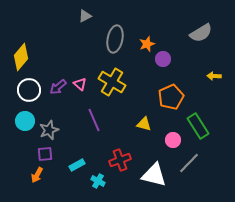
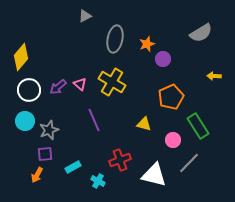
cyan rectangle: moved 4 px left, 2 px down
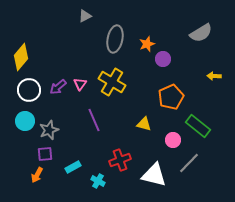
pink triangle: rotated 24 degrees clockwise
green rectangle: rotated 20 degrees counterclockwise
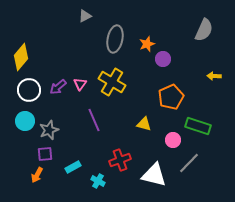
gray semicircle: moved 3 px right, 3 px up; rotated 35 degrees counterclockwise
green rectangle: rotated 20 degrees counterclockwise
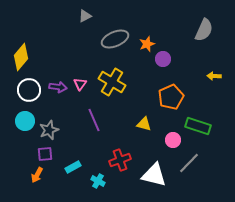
gray ellipse: rotated 56 degrees clockwise
purple arrow: rotated 132 degrees counterclockwise
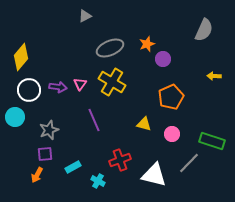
gray ellipse: moved 5 px left, 9 px down
cyan circle: moved 10 px left, 4 px up
green rectangle: moved 14 px right, 15 px down
pink circle: moved 1 px left, 6 px up
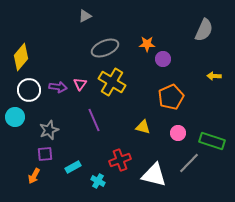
orange star: rotated 21 degrees clockwise
gray ellipse: moved 5 px left
yellow triangle: moved 1 px left, 3 px down
pink circle: moved 6 px right, 1 px up
orange arrow: moved 3 px left, 1 px down
